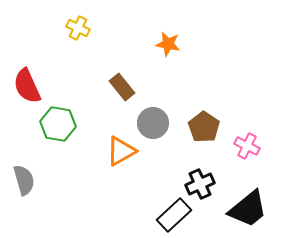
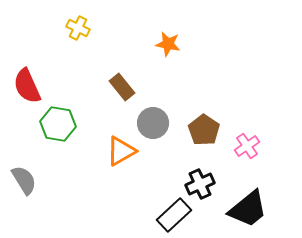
brown pentagon: moved 3 px down
pink cross: rotated 30 degrees clockwise
gray semicircle: rotated 16 degrees counterclockwise
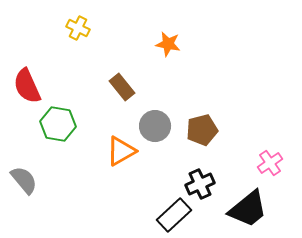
gray circle: moved 2 px right, 3 px down
brown pentagon: moved 2 px left; rotated 24 degrees clockwise
pink cross: moved 23 px right, 17 px down
gray semicircle: rotated 8 degrees counterclockwise
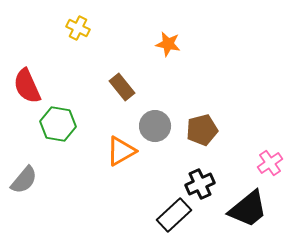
gray semicircle: rotated 80 degrees clockwise
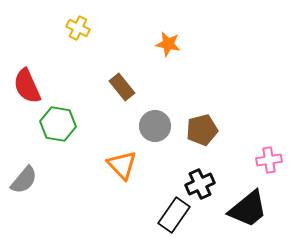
orange triangle: moved 1 px right, 14 px down; rotated 44 degrees counterclockwise
pink cross: moved 1 px left, 3 px up; rotated 25 degrees clockwise
black rectangle: rotated 12 degrees counterclockwise
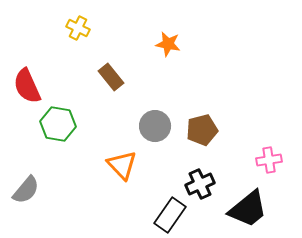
brown rectangle: moved 11 px left, 10 px up
gray semicircle: moved 2 px right, 10 px down
black rectangle: moved 4 px left
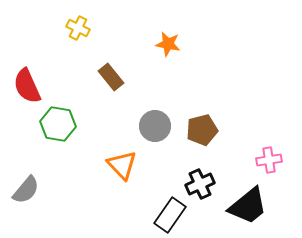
black trapezoid: moved 3 px up
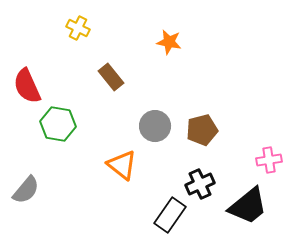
orange star: moved 1 px right, 2 px up
orange triangle: rotated 8 degrees counterclockwise
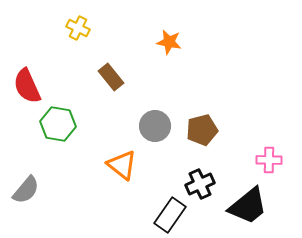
pink cross: rotated 10 degrees clockwise
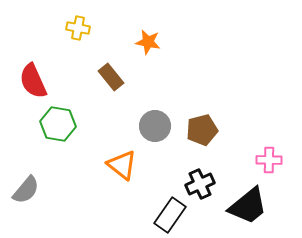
yellow cross: rotated 15 degrees counterclockwise
orange star: moved 21 px left
red semicircle: moved 6 px right, 5 px up
